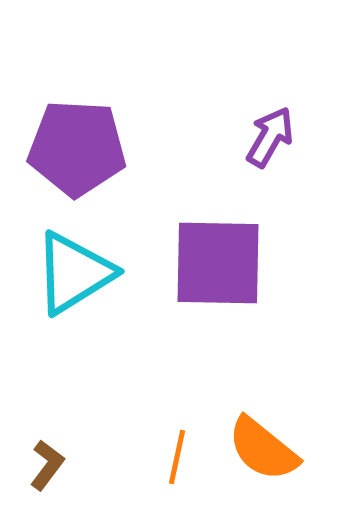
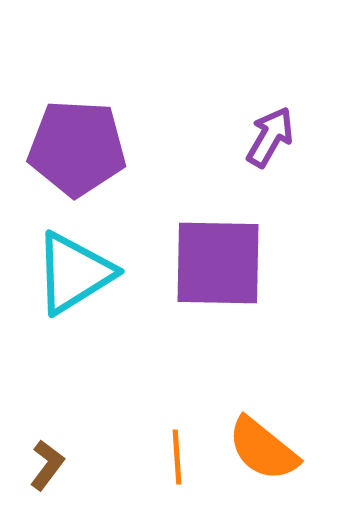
orange line: rotated 16 degrees counterclockwise
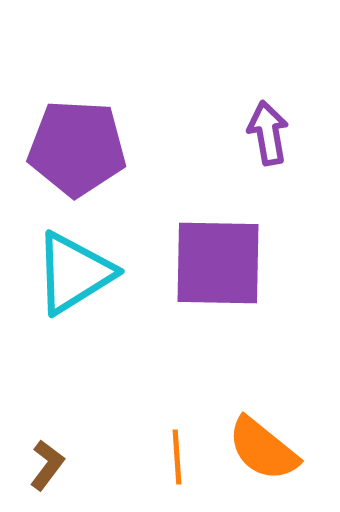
purple arrow: moved 2 px left, 4 px up; rotated 40 degrees counterclockwise
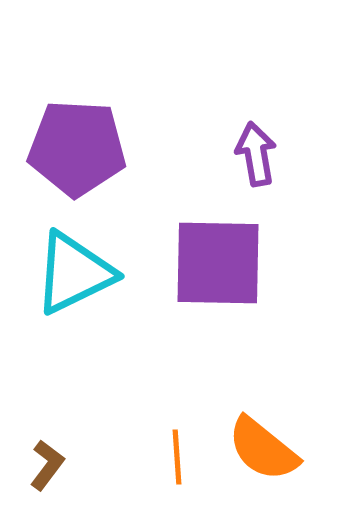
purple arrow: moved 12 px left, 21 px down
cyan triangle: rotated 6 degrees clockwise
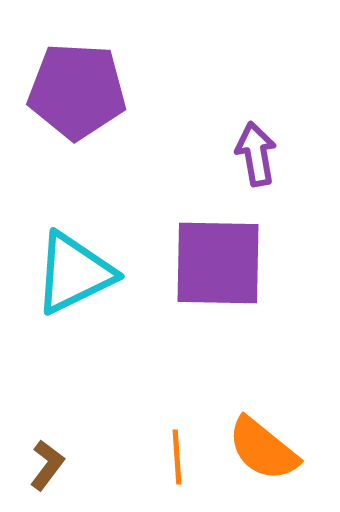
purple pentagon: moved 57 px up
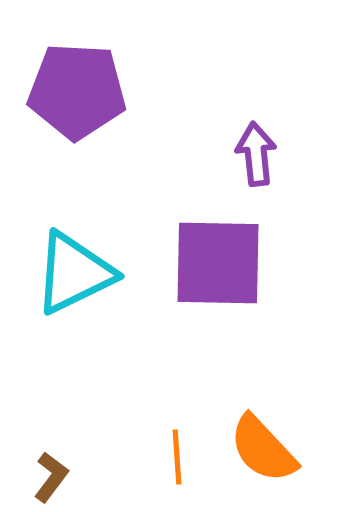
purple arrow: rotated 4 degrees clockwise
orange semicircle: rotated 8 degrees clockwise
brown L-shape: moved 4 px right, 12 px down
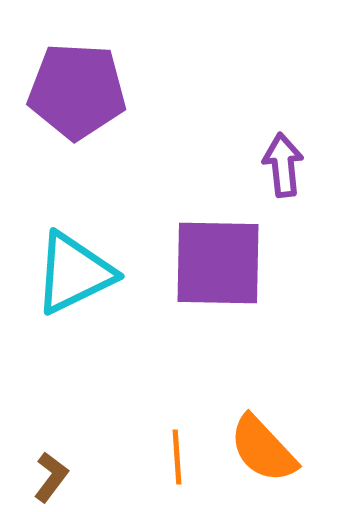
purple arrow: moved 27 px right, 11 px down
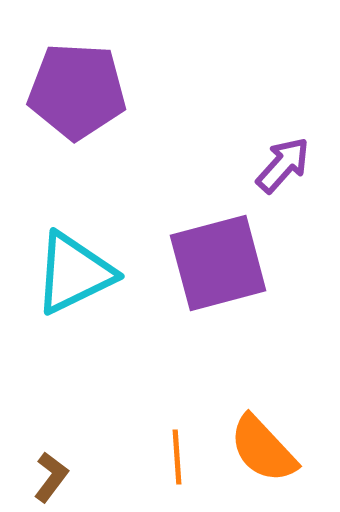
purple arrow: rotated 48 degrees clockwise
purple square: rotated 16 degrees counterclockwise
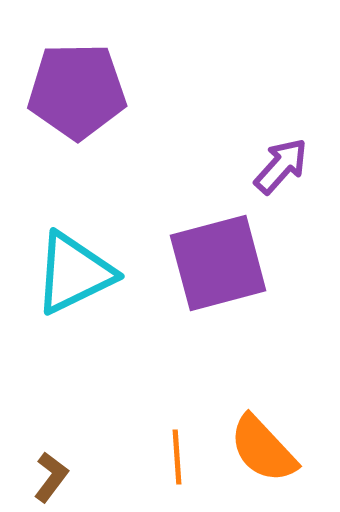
purple pentagon: rotated 4 degrees counterclockwise
purple arrow: moved 2 px left, 1 px down
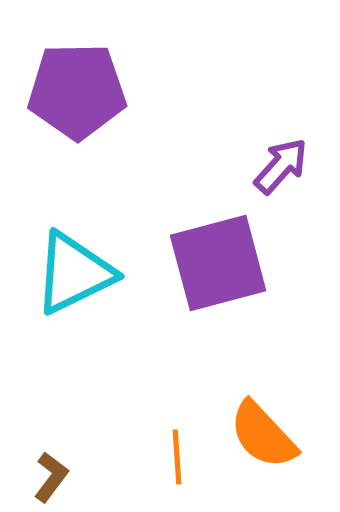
orange semicircle: moved 14 px up
